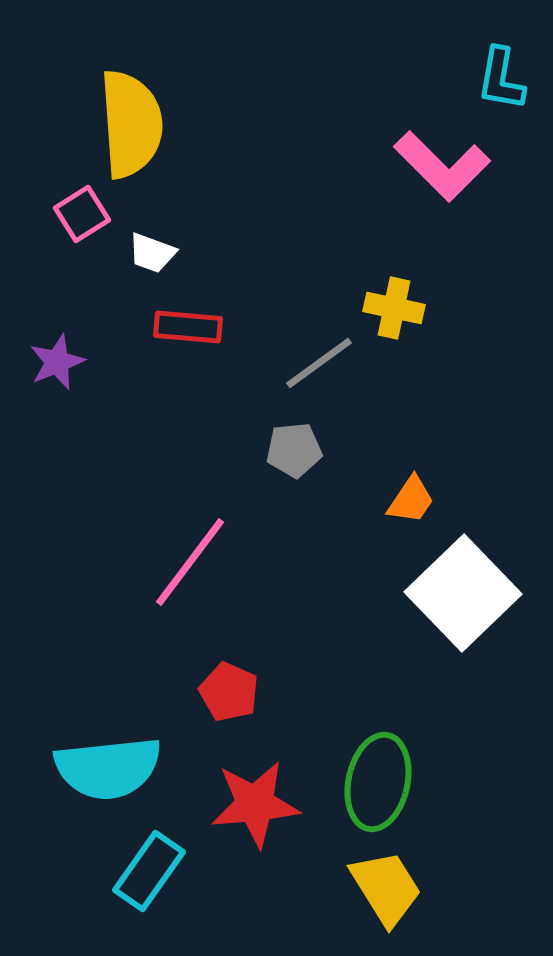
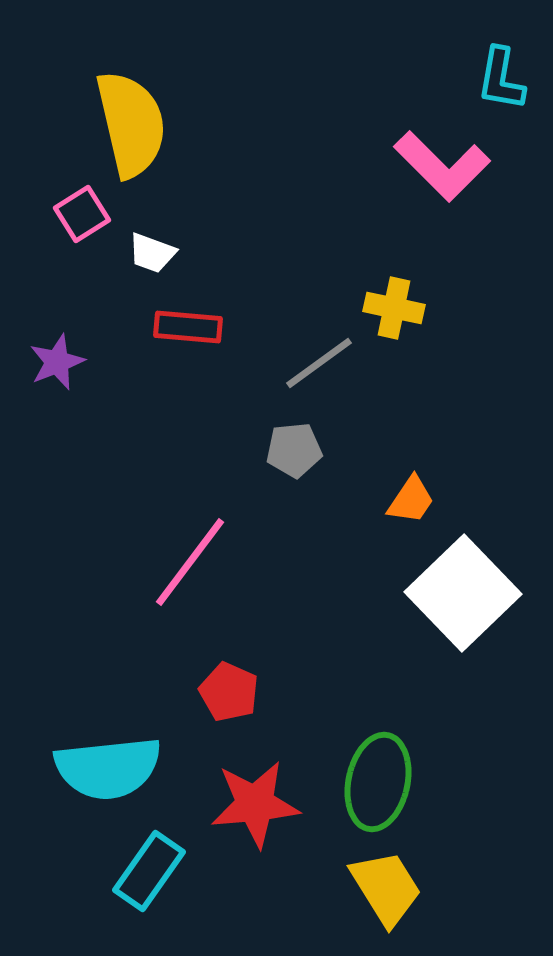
yellow semicircle: rotated 9 degrees counterclockwise
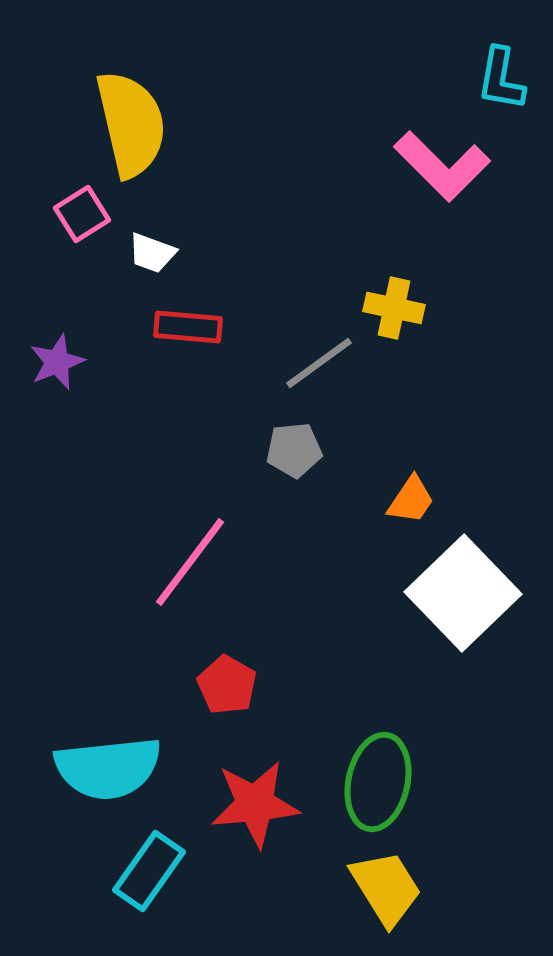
red pentagon: moved 2 px left, 7 px up; rotated 6 degrees clockwise
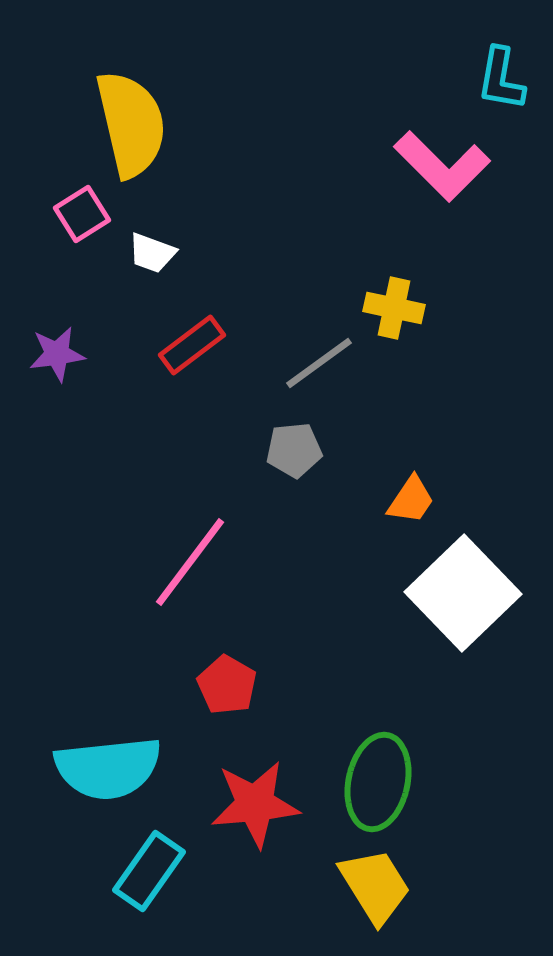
red rectangle: moved 4 px right, 18 px down; rotated 42 degrees counterclockwise
purple star: moved 8 px up; rotated 14 degrees clockwise
yellow trapezoid: moved 11 px left, 2 px up
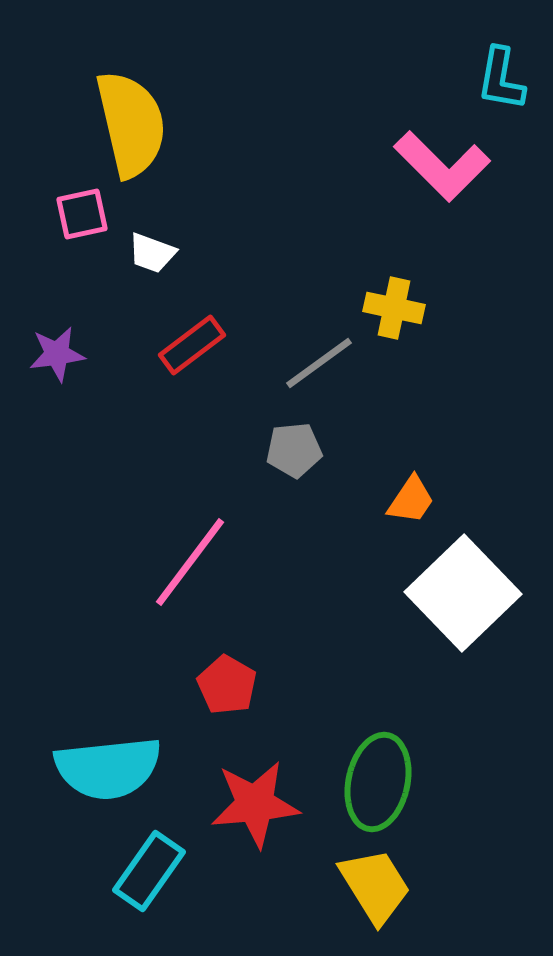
pink square: rotated 20 degrees clockwise
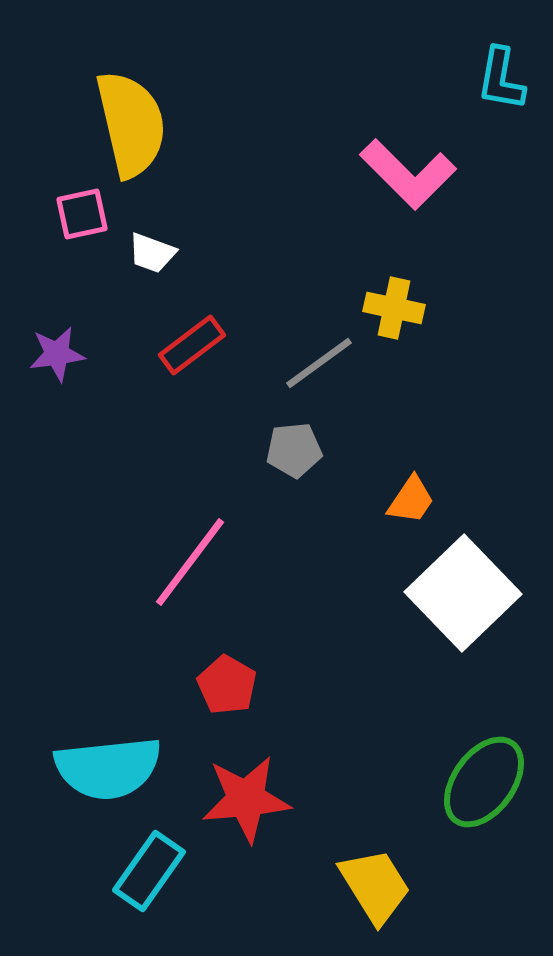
pink L-shape: moved 34 px left, 8 px down
green ellipse: moved 106 px right; rotated 24 degrees clockwise
red star: moved 9 px left, 5 px up
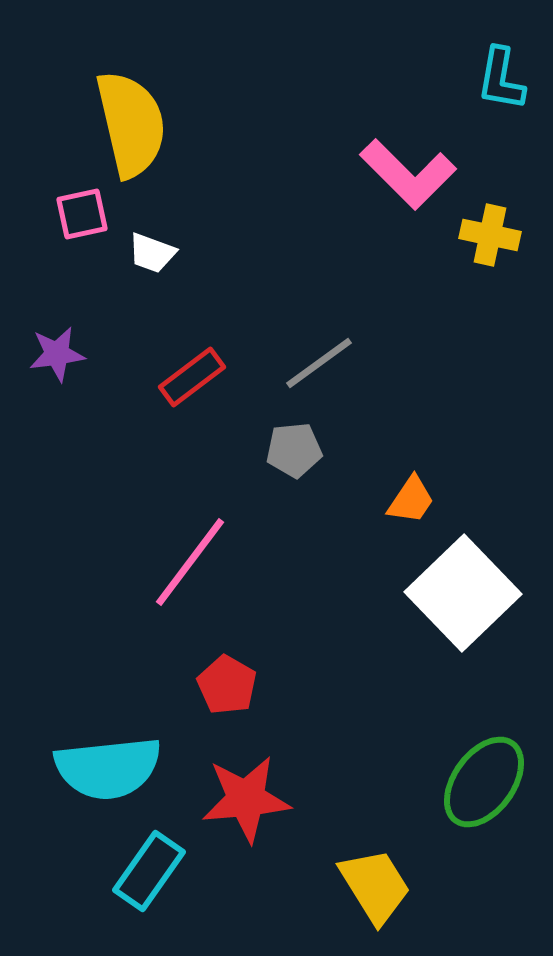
yellow cross: moved 96 px right, 73 px up
red rectangle: moved 32 px down
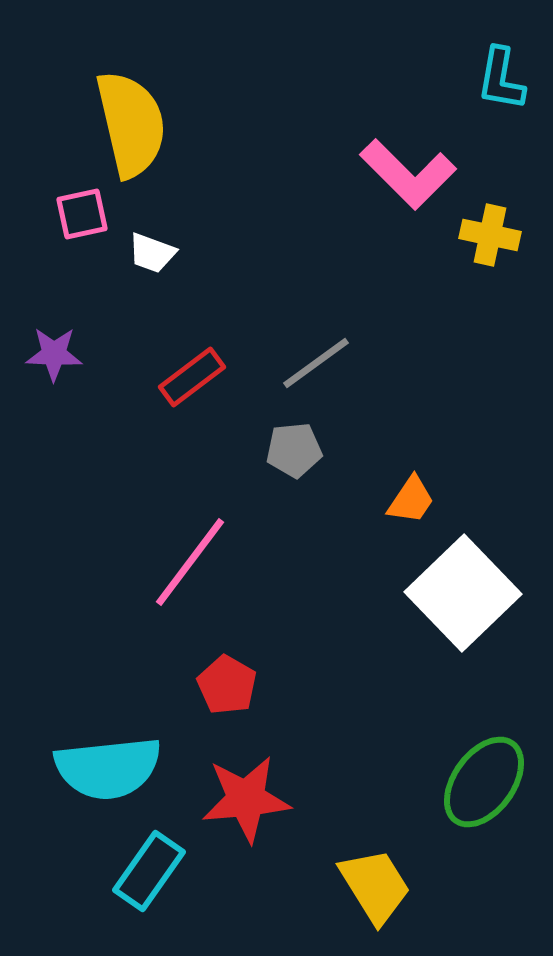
purple star: moved 3 px left; rotated 10 degrees clockwise
gray line: moved 3 px left
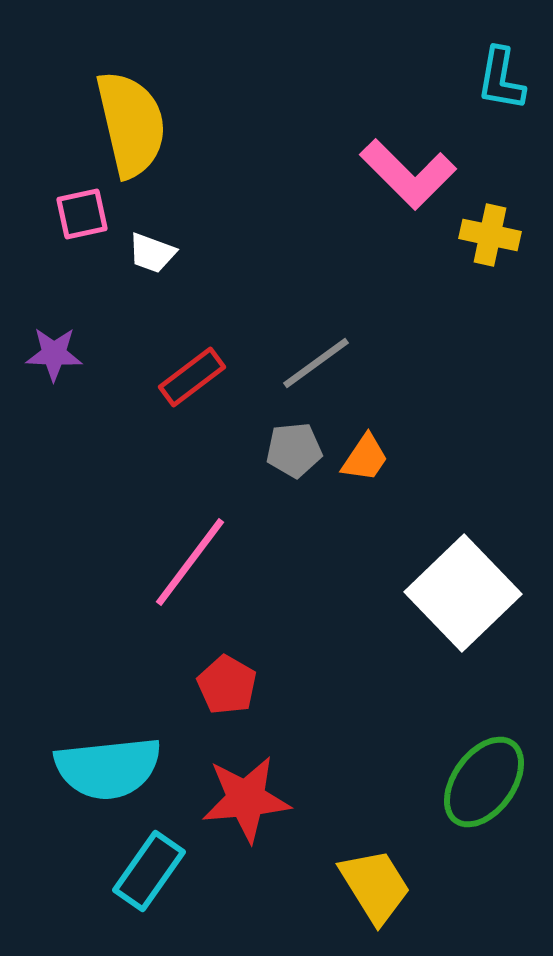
orange trapezoid: moved 46 px left, 42 px up
